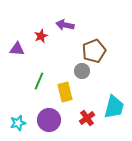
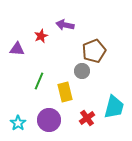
cyan star: rotated 21 degrees counterclockwise
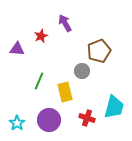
purple arrow: moved 2 px up; rotated 48 degrees clockwise
brown pentagon: moved 5 px right
red cross: rotated 35 degrees counterclockwise
cyan star: moved 1 px left
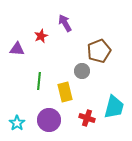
green line: rotated 18 degrees counterclockwise
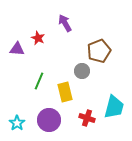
red star: moved 3 px left, 2 px down; rotated 24 degrees counterclockwise
green line: rotated 18 degrees clockwise
